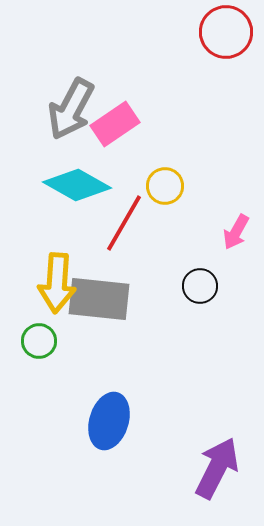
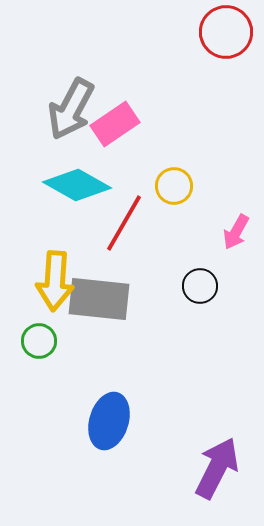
yellow circle: moved 9 px right
yellow arrow: moved 2 px left, 2 px up
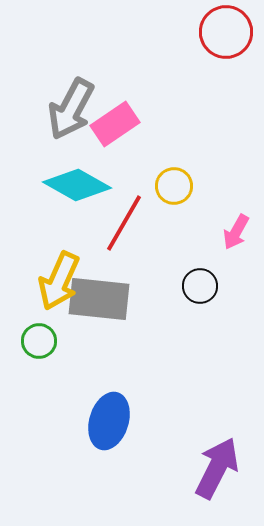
yellow arrow: moved 4 px right; rotated 20 degrees clockwise
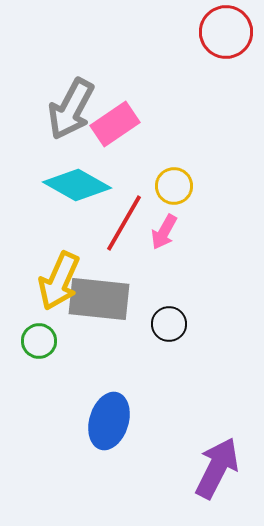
pink arrow: moved 72 px left
black circle: moved 31 px left, 38 px down
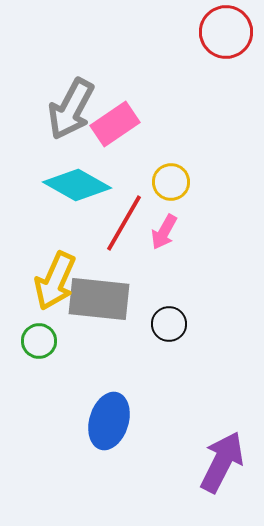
yellow circle: moved 3 px left, 4 px up
yellow arrow: moved 4 px left
purple arrow: moved 5 px right, 6 px up
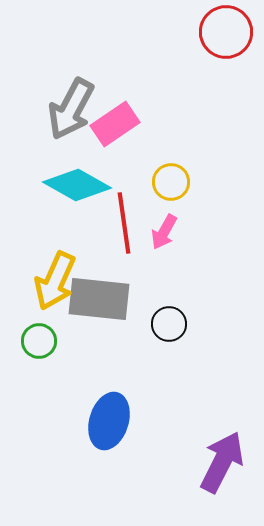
red line: rotated 38 degrees counterclockwise
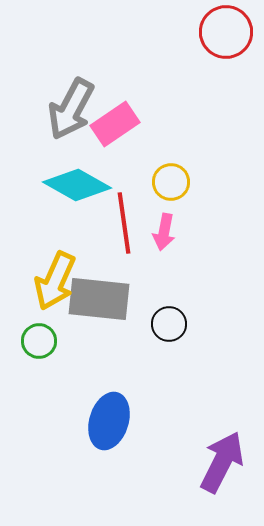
pink arrow: rotated 18 degrees counterclockwise
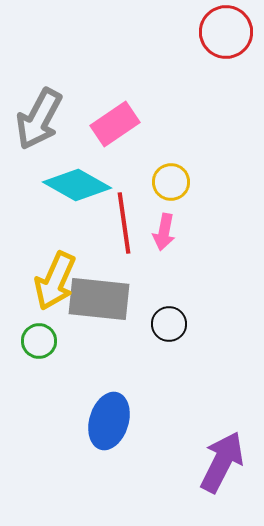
gray arrow: moved 32 px left, 10 px down
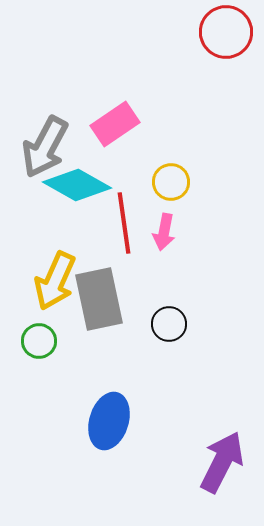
gray arrow: moved 6 px right, 28 px down
gray rectangle: rotated 72 degrees clockwise
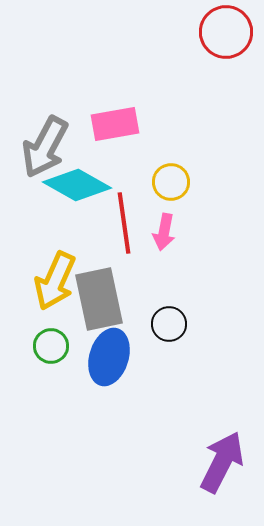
pink rectangle: rotated 24 degrees clockwise
green circle: moved 12 px right, 5 px down
blue ellipse: moved 64 px up
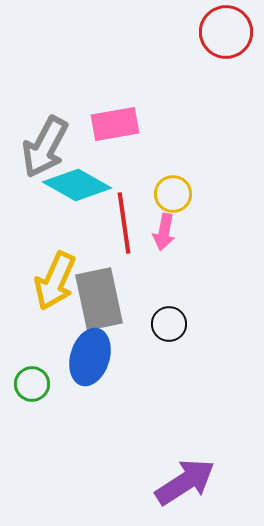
yellow circle: moved 2 px right, 12 px down
green circle: moved 19 px left, 38 px down
blue ellipse: moved 19 px left
purple arrow: moved 37 px left, 20 px down; rotated 30 degrees clockwise
